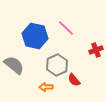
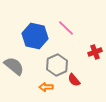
red cross: moved 1 px left, 2 px down
gray semicircle: moved 1 px down
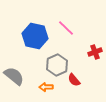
gray semicircle: moved 10 px down
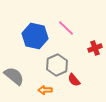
red cross: moved 4 px up
orange arrow: moved 1 px left, 3 px down
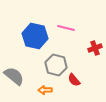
pink line: rotated 30 degrees counterclockwise
gray hexagon: moved 1 px left; rotated 20 degrees counterclockwise
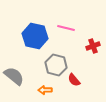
red cross: moved 2 px left, 2 px up
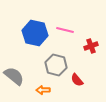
pink line: moved 1 px left, 2 px down
blue hexagon: moved 3 px up
red cross: moved 2 px left
red semicircle: moved 3 px right
orange arrow: moved 2 px left
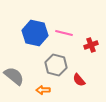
pink line: moved 1 px left, 3 px down
red cross: moved 1 px up
red semicircle: moved 2 px right
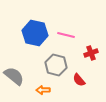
pink line: moved 2 px right, 2 px down
red cross: moved 8 px down
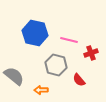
pink line: moved 3 px right, 5 px down
orange arrow: moved 2 px left
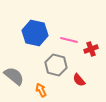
red cross: moved 4 px up
orange arrow: rotated 64 degrees clockwise
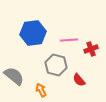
blue hexagon: moved 2 px left; rotated 20 degrees counterclockwise
pink line: rotated 18 degrees counterclockwise
